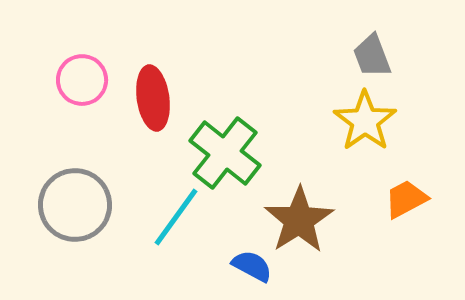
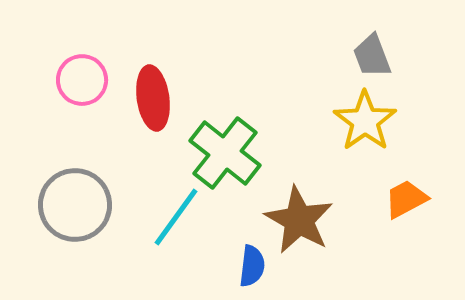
brown star: rotated 10 degrees counterclockwise
blue semicircle: rotated 69 degrees clockwise
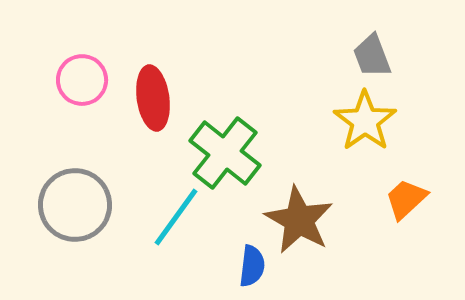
orange trapezoid: rotated 15 degrees counterclockwise
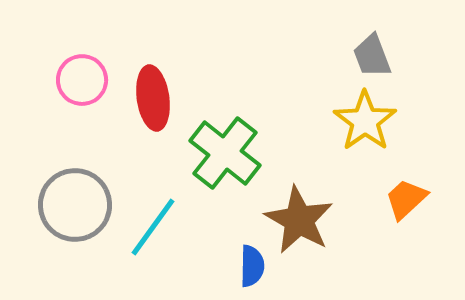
cyan line: moved 23 px left, 10 px down
blue semicircle: rotated 6 degrees counterclockwise
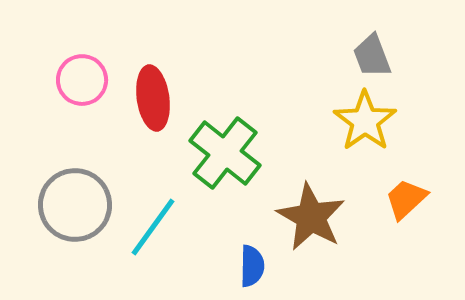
brown star: moved 12 px right, 3 px up
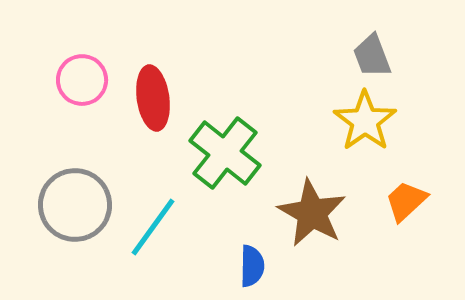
orange trapezoid: moved 2 px down
brown star: moved 1 px right, 4 px up
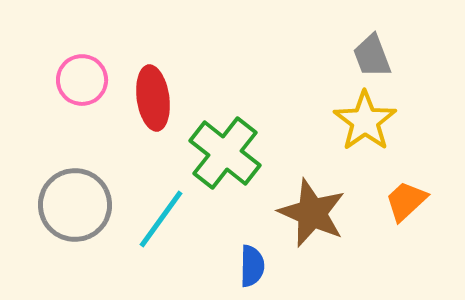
brown star: rotated 6 degrees counterclockwise
cyan line: moved 8 px right, 8 px up
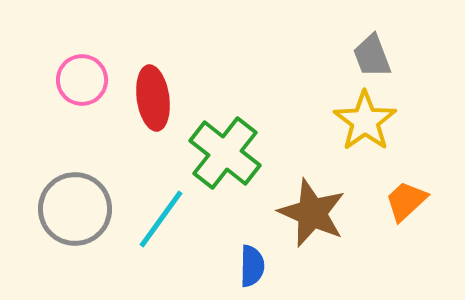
gray circle: moved 4 px down
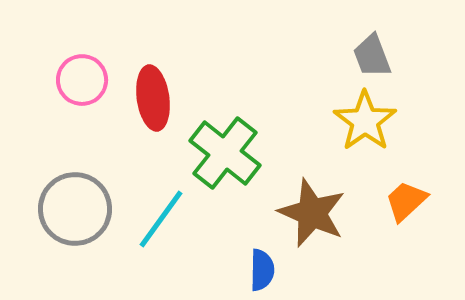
blue semicircle: moved 10 px right, 4 px down
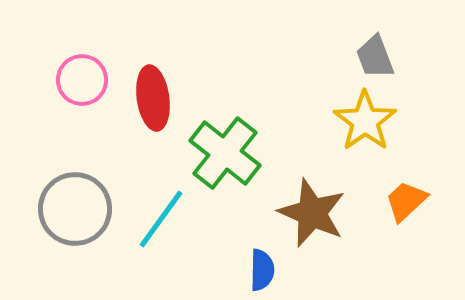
gray trapezoid: moved 3 px right, 1 px down
